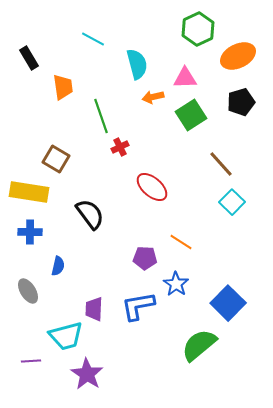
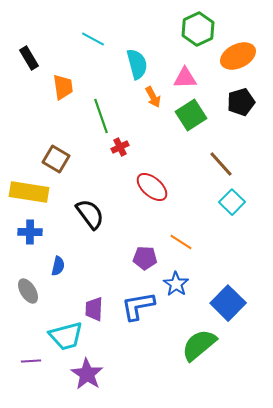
orange arrow: rotated 105 degrees counterclockwise
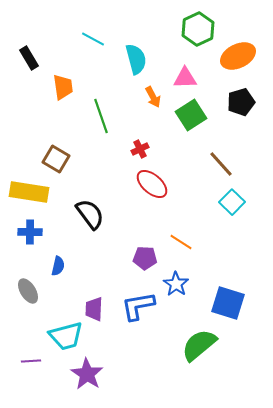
cyan semicircle: moved 1 px left, 5 px up
red cross: moved 20 px right, 2 px down
red ellipse: moved 3 px up
blue square: rotated 28 degrees counterclockwise
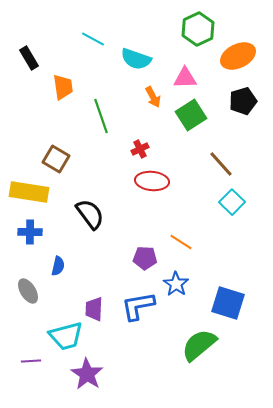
cyan semicircle: rotated 124 degrees clockwise
black pentagon: moved 2 px right, 1 px up
red ellipse: moved 3 px up; rotated 36 degrees counterclockwise
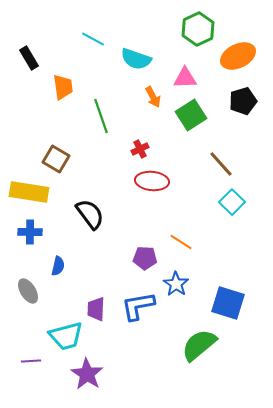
purple trapezoid: moved 2 px right
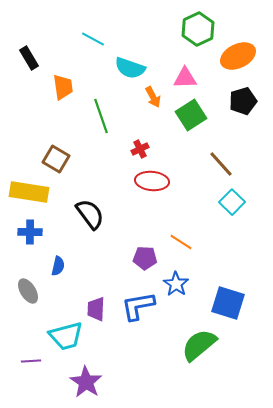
cyan semicircle: moved 6 px left, 9 px down
purple star: moved 1 px left, 8 px down
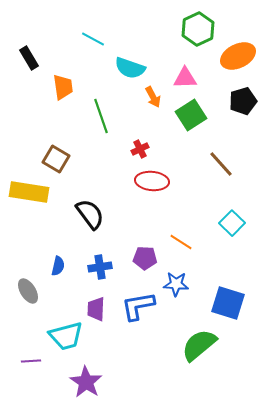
cyan square: moved 21 px down
blue cross: moved 70 px right, 35 px down; rotated 10 degrees counterclockwise
blue star: rotated 30 degrees counterclockwise
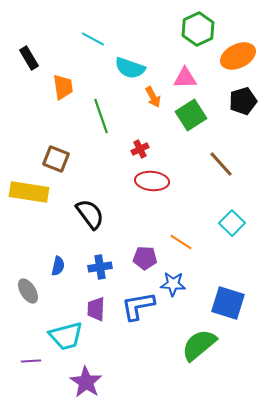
brown square: rotated 8 degrees counterclockwise
blue star: moved 3 px left
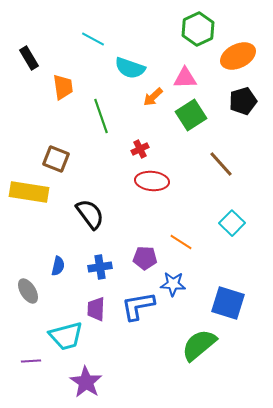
orange arrow: rotated 75 degrees clockwise
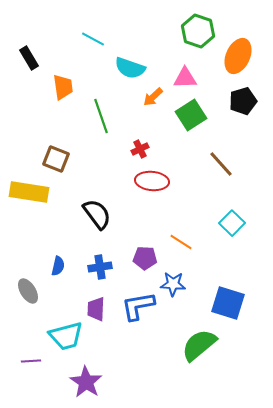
green hexagon: moved 2 px down; rotated 16 degrees counterclockwise
orange ellipse: rotated 40 degrees counterclockwise
black semicircle: moved 7 px right
